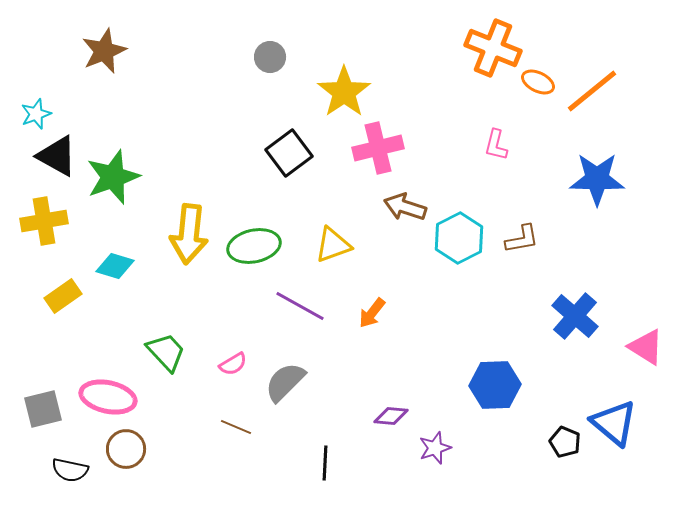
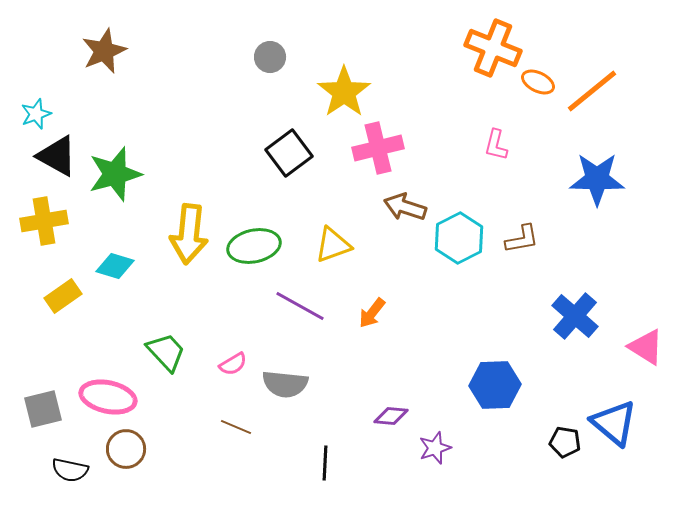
green star: moved 2 px right, 3 px up; rotated 4 degrees clockwise
gray semicircle: moved 2 px down; rotated 129 degrees counterclockwise
black pentagon: rotated 12 degrees counterclockwise
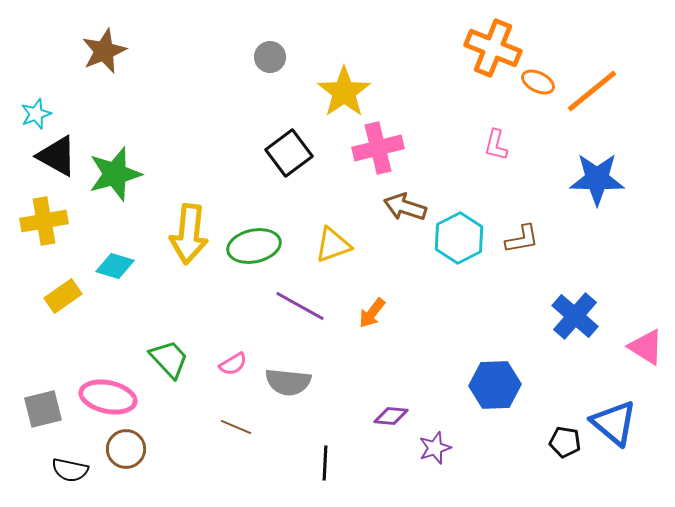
green trapezoid: moved 3 px right, 7 px down
gray semicircle: moved 3 px right, 2 px up
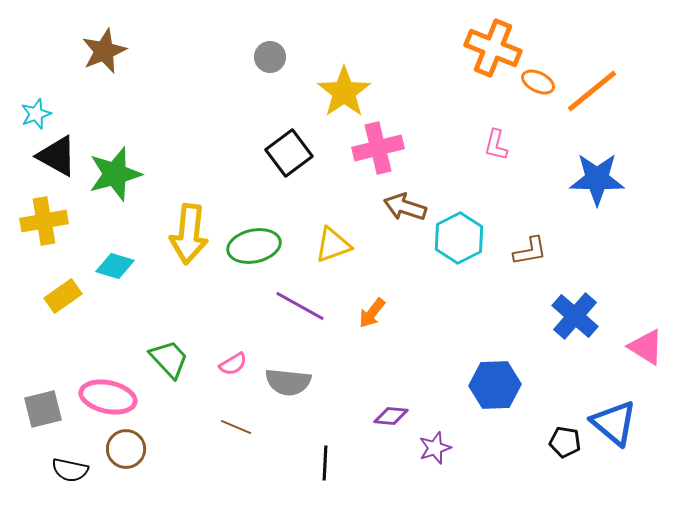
brown L-shape: moved 8 px right, 12 px down
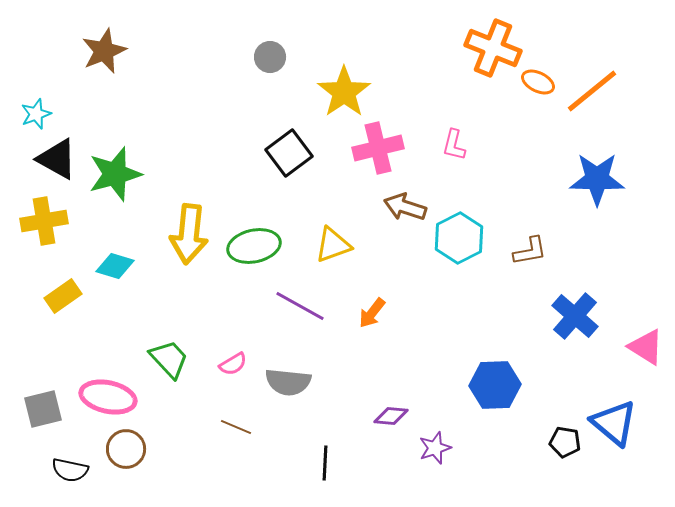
pink L-shape: moved 42 px left
black triangle: moved 3 px down
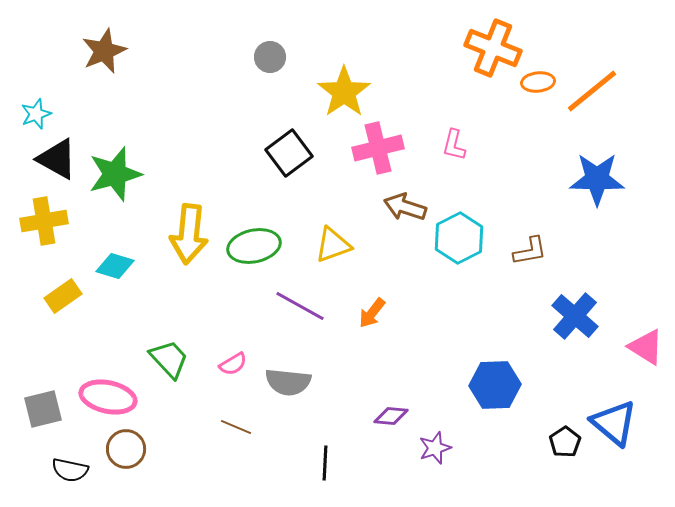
orange ellipse: rotated 32 degrees counterclockwise
black pentagon: rotated 28 degrees clockwise
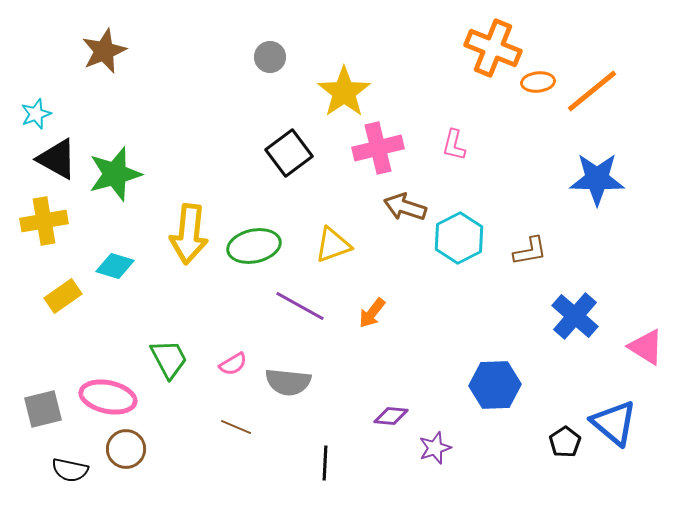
green trapezoid: rotated 15 degrees clockwise
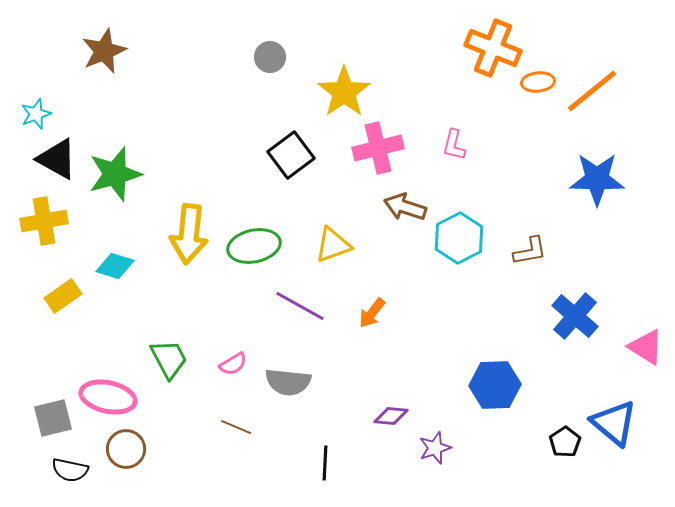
black square: moved 2 px right, 2 px down
gray square: moved 10 px right, 9 px down
